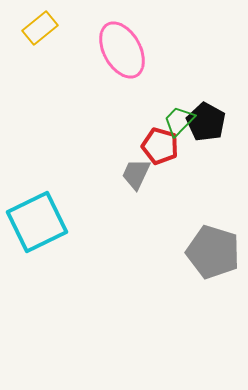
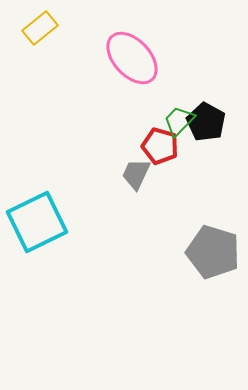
pink ellipse: moved 10 px right, 8 px down; rotated 14 degrees counterclockwise
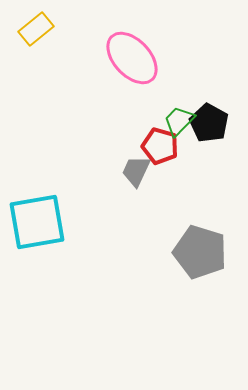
yellow rectangle: moved 4 px left, 1 px down
black pentagon: moved 3 px right, 1 px down
gray trapezoid: moved 3 px up
cyan square: rotated 16 degrees clockwise
gray pentagon: moved 13 px left
